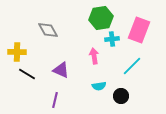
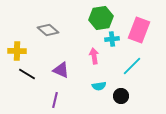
gray diamond: rotated 20 degrees counterclockwise
yellow cross: moved 1 px up
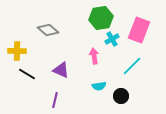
cyan cross: rotated 24 degrees counterclockwise
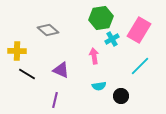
pink rectangle: rotated 10 degrees clockwise
cyan line: moved 8 px right
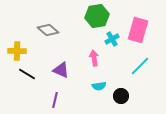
green hexagon: moved 4 px left, 2 px up
pink rectangle: moved 1 px left; rotated 15 degrees counterclockwise
pink arrow: moved 2 px down
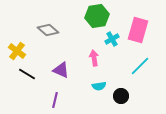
yellow cross: rotated 36 degrees clockwise
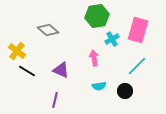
cyan line: moved 3 px left
black line: moved 3 px up
black circle: moved 4 px right, 5 px up
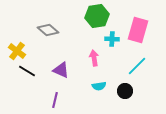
cyan cross: rotated 32 degrees clockwise
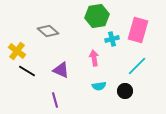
gray diamond: moved 1 px down
cyan cross: rotated 16 degrees counterclockwise
purple line: rotated 28 degrees counterclockwise
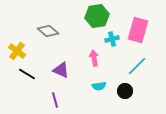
black line: moved 3 px down
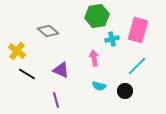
cyan semicircle: rotated 24 degrees clockwise
purple line: moved 1 px right
